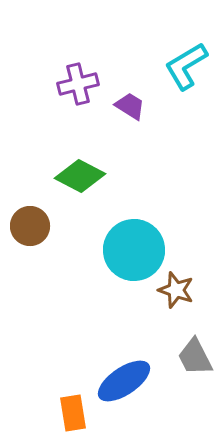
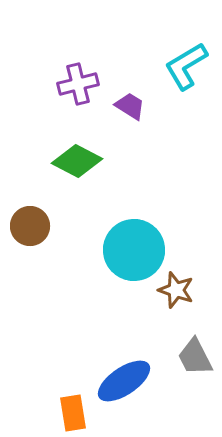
green diamond: moved 3 px left, 15 px up
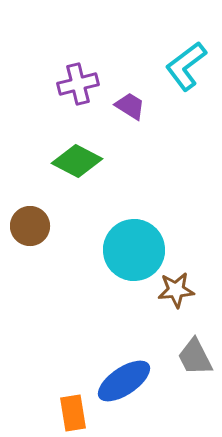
cyan L-shape: rotated 6 degrees counterclockwise
brown star: rotated 24 degrees counterclockwise
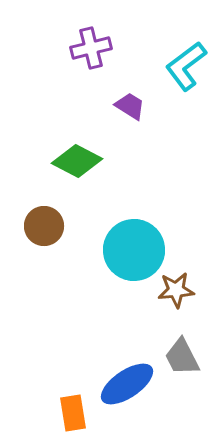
purple cross: moved 13 px right, 36 px up
brown circle: moved 14 px right
gray trapezoid: moved 13 px left
blue ellipse: moved 3 px right, 3 px down
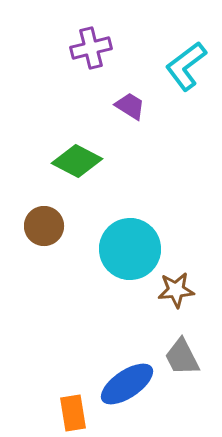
cyan circle: moved 4 px left, 1 px up
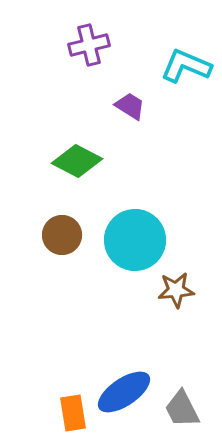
purple cross: moved 2 px left, 3 px up
cyan L-shape: rotated 60 degrees clockwise
brown circle: moved 18 px right, 9 px down
cyan circle: moved 5 px right, 9 px up
gray trapezoid: moved 52 px down
blue ellipse: moved 3 px left, 8 px down
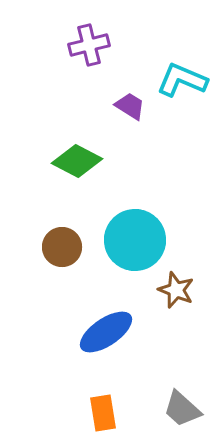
cyan L-shape: moved 4 px left, 14 px down
brown circle: moved 12 px down
brown star: rotated 27 degrees clockwise
blue ellipse: moved 18 px left, 60 px up
gray trapezoid: rotated 21 degrees counterclockwise
orange rectangle: moved 30 px right
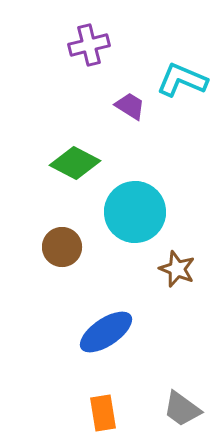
green diamond: moved 2 px left, 2 px down
cyan circle: moved 28 px up
brown star: moved 1 px right, 21 px up
gray trapezoid: rotated 6 degrees counterclockwise
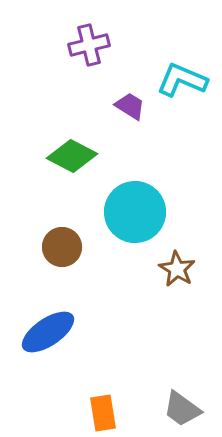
green diamond: moved 3 px left, 7 px up
brown star: rotated 9 degrees clockwise
blue ellipse: moved 58 px left
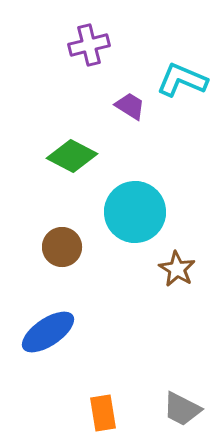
gray trapezoid: rotated 9 degrees counterclockwise
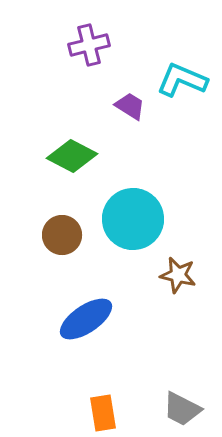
cyan circle: moved 2 px left, 7 px down
brown circle: moved 12 px up
brown star: moved 1 px right, 6 px down; rotated 18 degrees counterclockwise
blue ellipse: moved 38 px right, 13 px up
